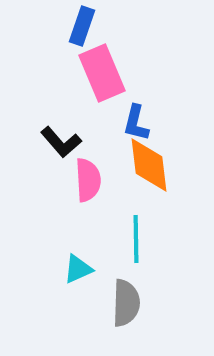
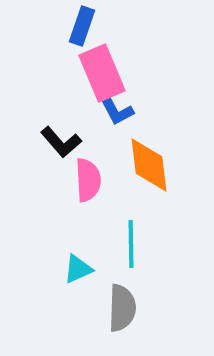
blue L-shape: moved 20 px left, 13 px up; rotated 42 degrees counterclockwise
cyan line: moved 5 px left, 5 px down
gray semicircle: moved 4 px left, 5 px down
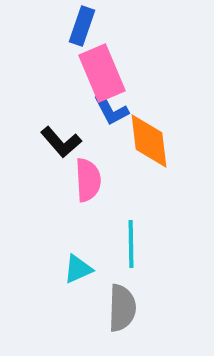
blue L-shape: moved 5 px left
orange diamond: moved 24 px up
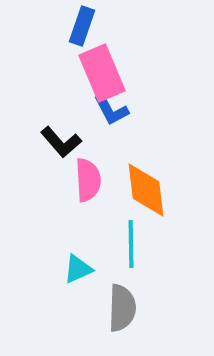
orange diamond: moved 3 px left, 49 px down
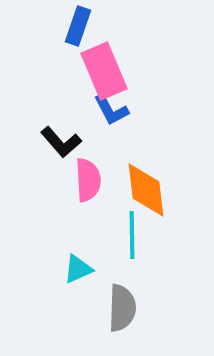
blue rectangle: moved 4 px left
pink rectangle: moved 2 px right, 2 px up
cyan line: moved 1 px right, 9 px up
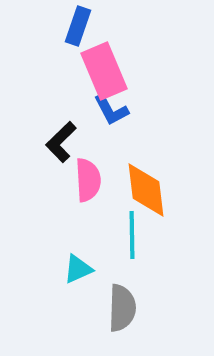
black L-shape: rotated 87 degrees clockwise
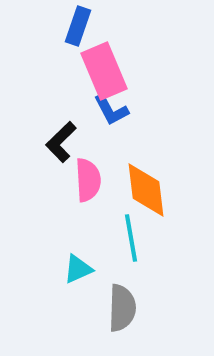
cyan line: moved 1 px left, 3 px down; rotated 9 degrees counterclockwise
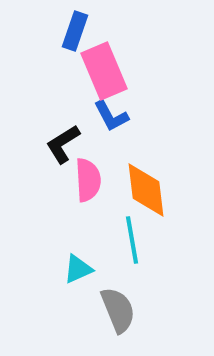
blue rectangle: moved 3 px left, 5 px down
blue L-shape: moved 6 px down
black L-shape: moved 2 px right, 2 px down; rotated 12 degrees clockwise
cyan line: moved 1 px right, 2 px down
gray semicircle: moved 4 px left, 2 px down; rotated 24 degrees counterclockwise
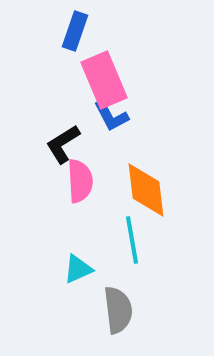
pink rectangle: moved 9 px down
pink semicircle: moved 8 px left, 1 px down
gray semicircle: rotated 15 degrees clockwise
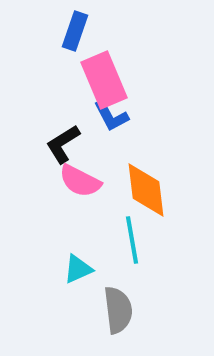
pink semicircle: rotated 120 degrees clockwise
